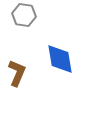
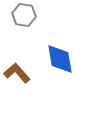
brown L-shape: rotated 64 degrees counterclockwise
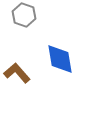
gray hexagon: rotated 10 degrees clockwise
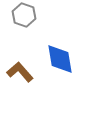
brown L-shape: moved 3 px right, 1 px up
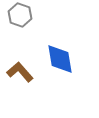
gray hexagon: moved 4 px left
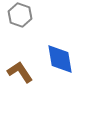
brown L-shape: rotated 8 degrees clockwise
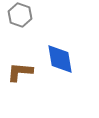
brown L-shape: rotated 52 degrees counterclockwise
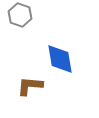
brown L-shape: moved 10 px right, 14 px down
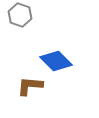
blue diamond: moved 4 px left, 2 px down; rotated 36 degrees counterclockwise
